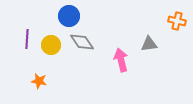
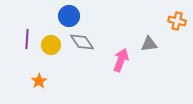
pink arrow: rotated 35 degrees clockwise
orange star: rotated 28 degrees clockwise
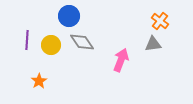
orange cross: moved 17 px left; rotated 24 degrees clockwise
purple line: moved 1 px down
gray triangle: moved 4 px right
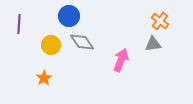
purple line: moved 8 px left, 16 px up
orange star: moved 5 px right, 3 px up
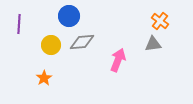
gray diamond: rotated 60 degrees counterclockwise
pink arrow: moved 3 px left
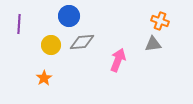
orange cross: rotated 18 degrees counterclockwise
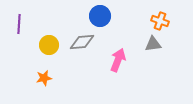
blue circle: moved 31 px right
yellow circle: moved 2 px left
orange star: rotated 21 degrees clockwise
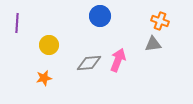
purple line: moved 2 px left, 1 px up
gray diamond: moved 7 px right, 21 px down
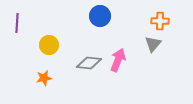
orange cross: rotated 18 degrees counterclockwise
gray triangle: rotated 42 degrees counterclockwise
gray diamond: rotated 10 degrees clockwise
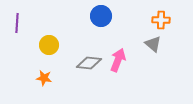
blue circle: moved 1 px right
orange cross: moved 1 px right, 1 px up
gray triangle: rotated 30 degrees counterclockwise
orange star: rotated 21 degrees clockwise
